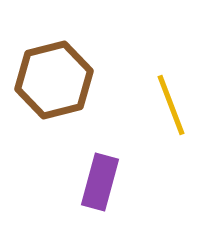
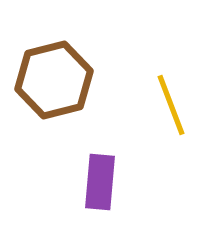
purple rectangle: rotated 10 degrees counterclockwise
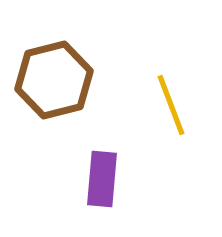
purple rectangle: moved 2 px right, 3 px up
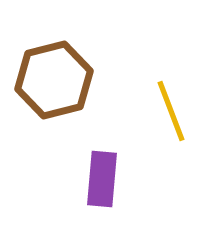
yellow line: moved 6 px down
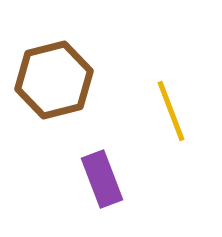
purple rectangle: rotated 26 degrees counterclockwise
